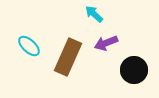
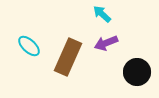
cyan arrow: moved 8 px right
black circle: moved 3 px right, 2 px down
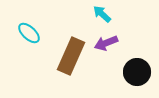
cyan ellipse: moved 13 px up
brown rectangle: moved 3 px right, 1 px up
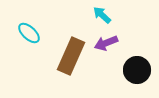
cyan arrow: moved 1 px down
black circle: moved 2 px up
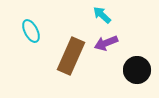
cyan ellipse: moved 2 px right, 2 px up; rotated 20 degrees clockwise
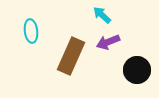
cyan ellipse: rotated 20 degrees clockwise
purple arrow: moved 2 px right, 1 px up
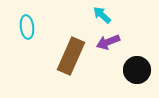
cyan ellipse: moved 4 px left, 4 px up
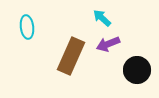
cyan arrow: moved 3 px down
purple arrow: moved 2 px down
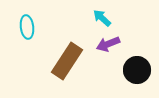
brown rectangle: moved 4 px left, 5 px down; rotated 9 degrees clockwise
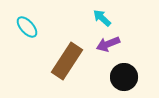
cyan ellipse: rotated 35 degrees counterclockwise
black circle: moved 13 px left, 7 px down
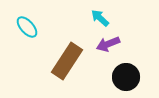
cyan arrow: moved 2 px left
black circle: moved 2 px right
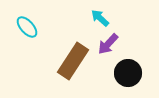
purple arrow: rotated 25 degrees counterclockwise
brown rectangle: moved 6 px right
black circle: moved 2 px right, 4 px up
